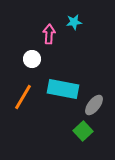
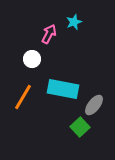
cyan star: rotated 14 degrees counterclockwise
pink arrow: rotated 24 degrees clockwise
green square: moved 3 px left, 4 px up
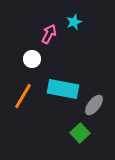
orange line: moved 1 px up
green square: moved 6 px down
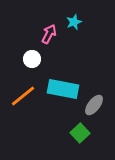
orange line: rotated 20 degrees clockwise
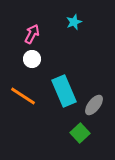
pink arrow: moved 17 px left
cyan rectangle: moved 1 px right, 2 px down; rotated 56 degrees clockwise
orange line: rotated 72 degrees clockwise
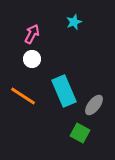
green square: rotated 18 degrees counterclockwise
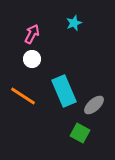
cyan star: moved 1 px down
gray ellipse: rotated 10 degrees clockwise
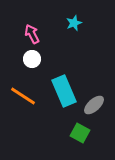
pink arrow: rotated 54 degrees counterclockwise
